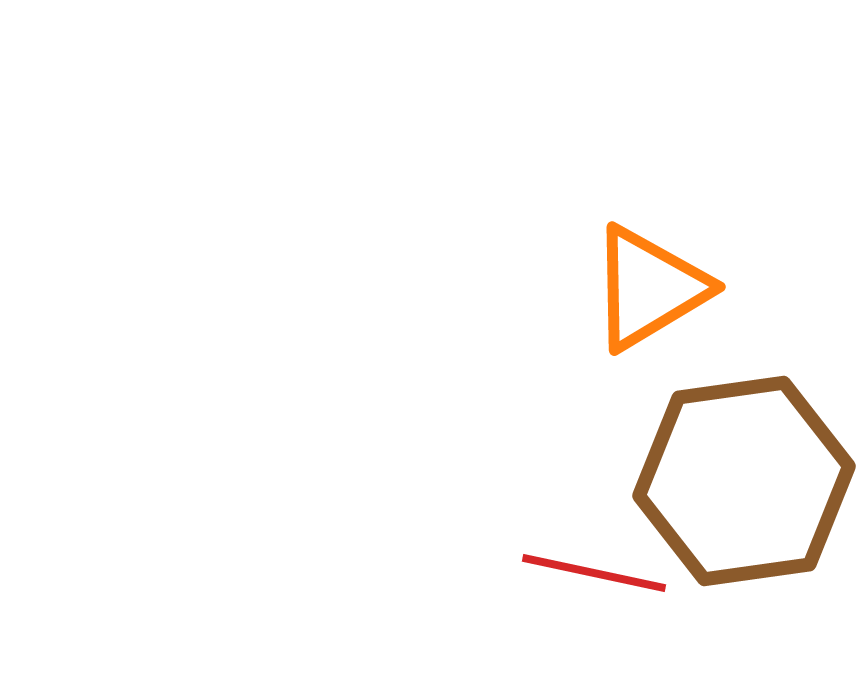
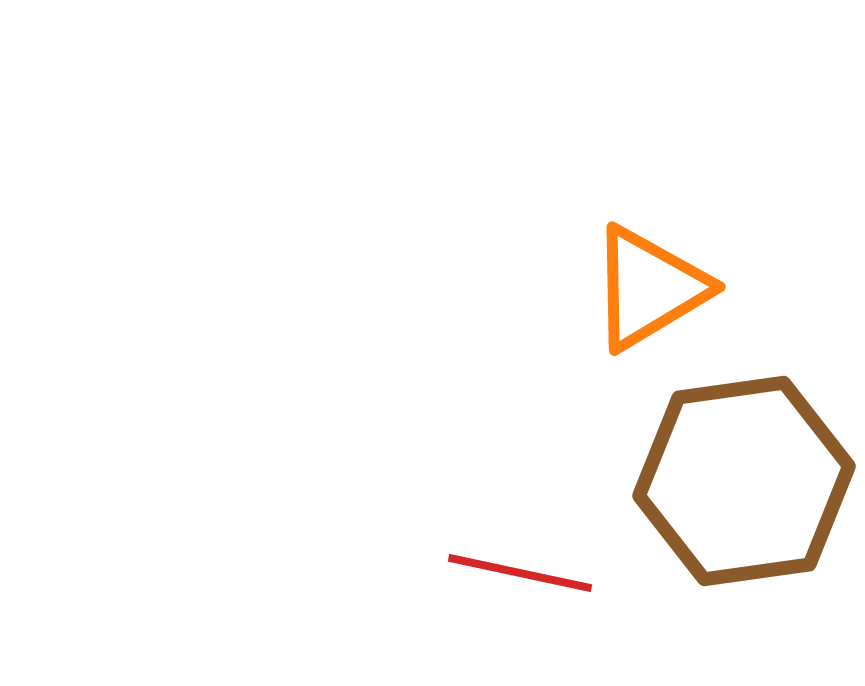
red line: moved 74 px left
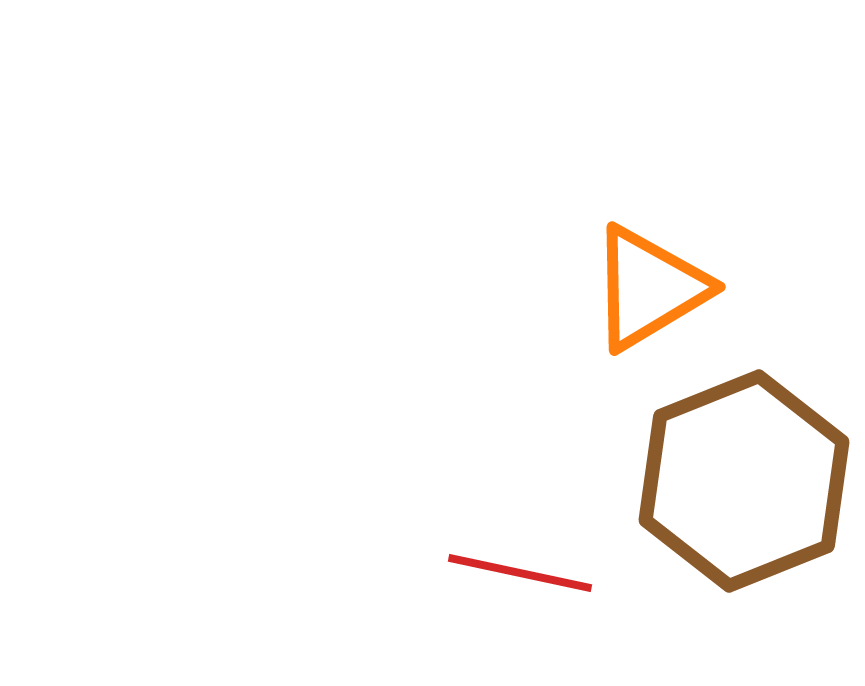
brown hexagon: rotated 14 degrees counterclockwise
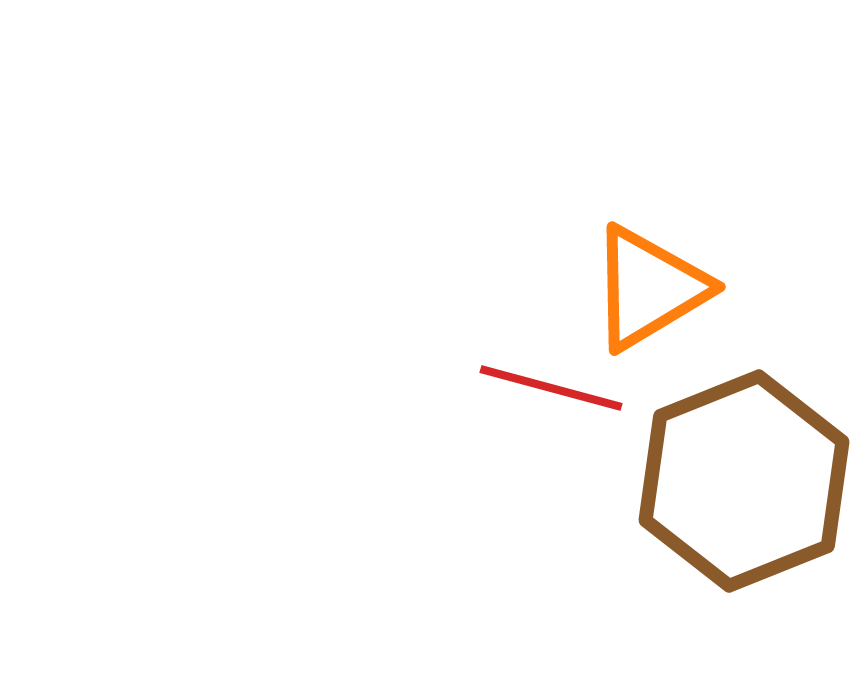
red line: moved 31 px right, 185 px up; rotated 3 degrees clockwise
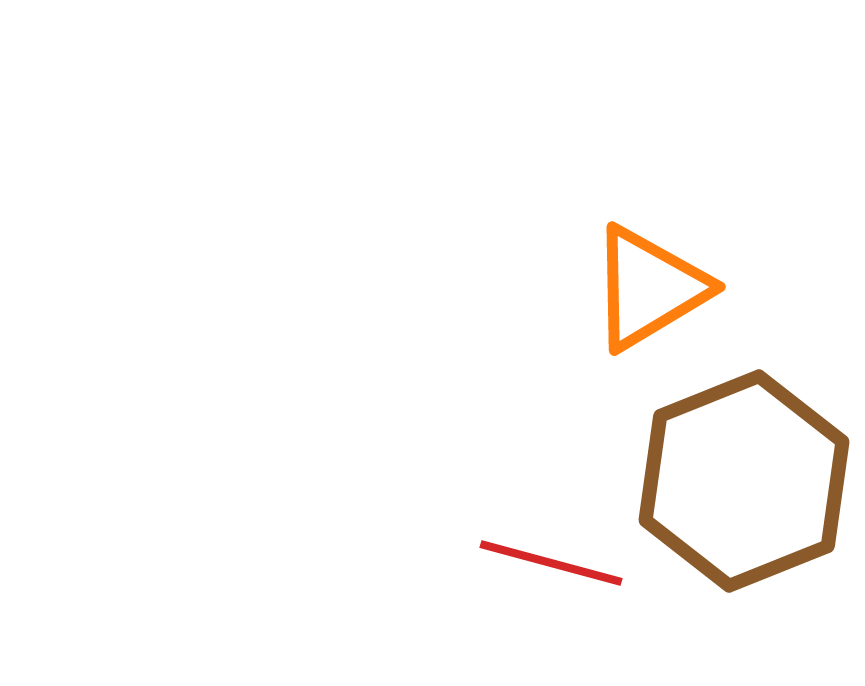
red line: moved 175 px down
